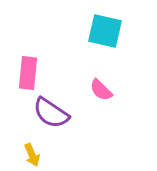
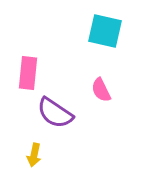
pink semicircle: rotated 20 degrees clockwise
purple semicircle: moved 4 px right
yellow arrow: moved 2 px right; rotated 35 degrees clockwise
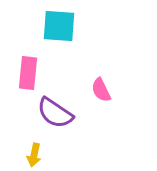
cyan square: moved 46 px left, 5 px up; rotated 9 degrees counterclockwise
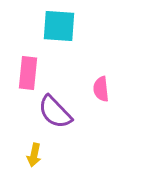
pink semicircle: moved 1 px up; rotated 20 degrees clockwise
purple semicircle: moved 1 px up; rotated 12 degrees clockwise
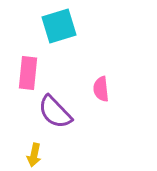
cyan square: rotated 21 degrees counterclockwise
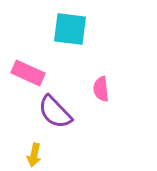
cyan square: moved 11 px right, 3 px down; rotated 24 degrees clockwise
pink rectangle: rotated 72 degrees counterclockwise
